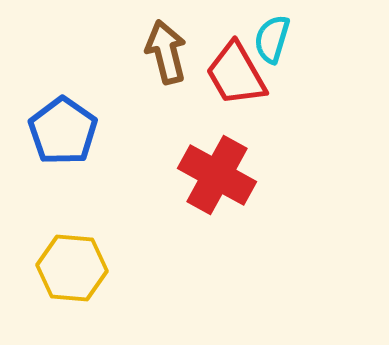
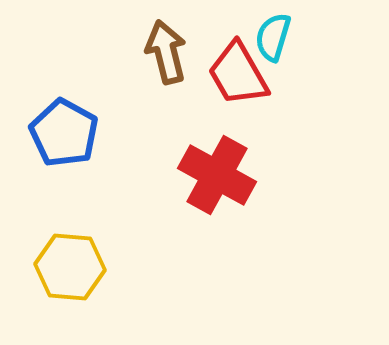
cyan semicircle: moved 1 px right, 2 px up
red trapezoid: moved 2 px right
blue pentagon: moved 1 px right, 2 px down; rotated 6 degrees counterclockwise
yellow hexagon: moved 2 px left, 1 px up
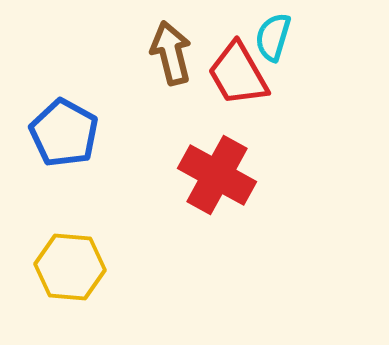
brown arrow: moved 5 px right, 1 px down
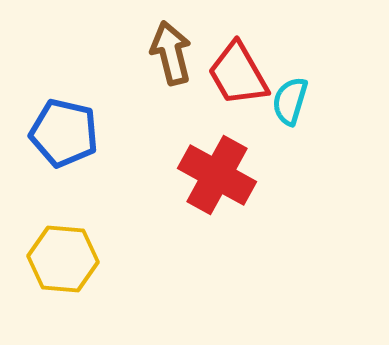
cyan semicircle: moved 17 px right, 64 px down
blue pentagon: rotated 16 degrees counterclockwise
yellow hexagon: moved 7 px left, 8 px up
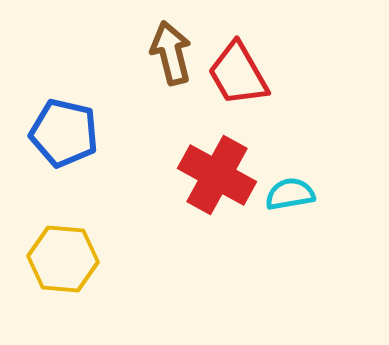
cyan semicircle: moved 93 px down; rotated 63 degrees clockwise
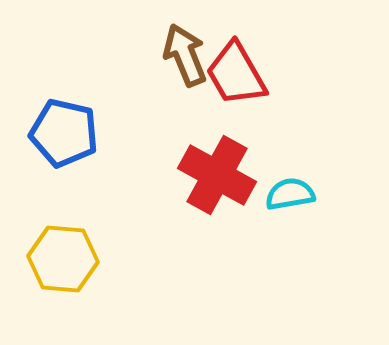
brown arrow: moved 14 px right, 2 px down; rotated 8 degrees counterclockwise
red trapezoid: moved 2 px left
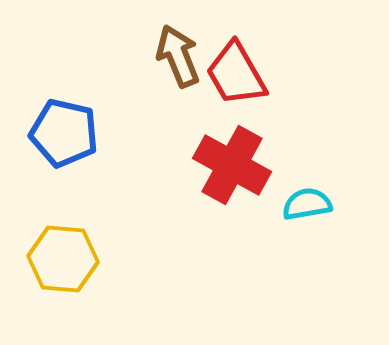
brown arrow: moved 7 px left, 1 px down
red cross: moved 15 px right, 10 px up
cyan semicircle: moved 17 px right, 10 px down
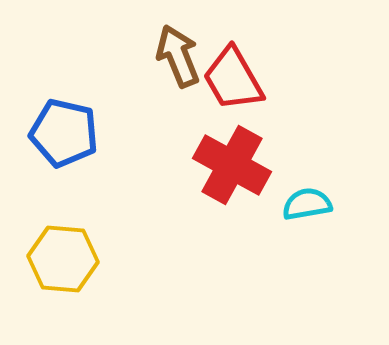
red trapezoid: moved 3 px left, 5 px down
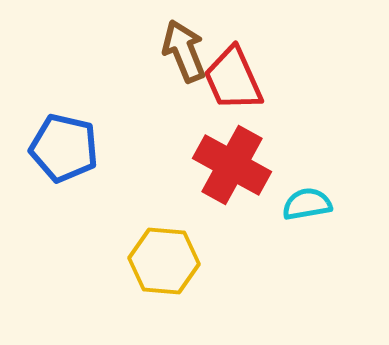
brown arrow: moved 6 px right, 5 px up
red trapezoid: rotated 6 degrees clockwise
blue pentagon: moved 15 px down
yellow hexagon: moved 101 px right, 2 px down
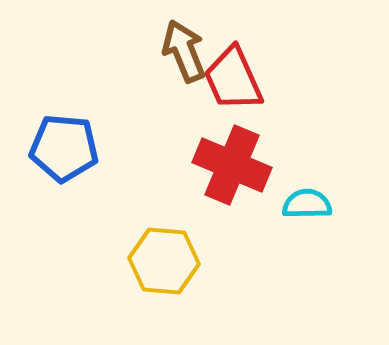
blue pentagon: rotated 8 degrees counterclockwise
red cross: rotated 6 degrees counterclockwise
cyan semicircle: rotated 9 degrees clockwise
